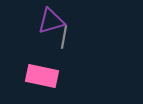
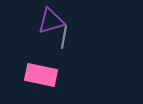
pink rectangle: moved 1 px left, 1 px up
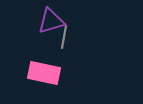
pink rectangle: moved 3 px right, 2 px up
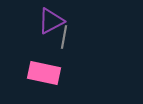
purple triangle: rotated 12 degrees counterclockwise
